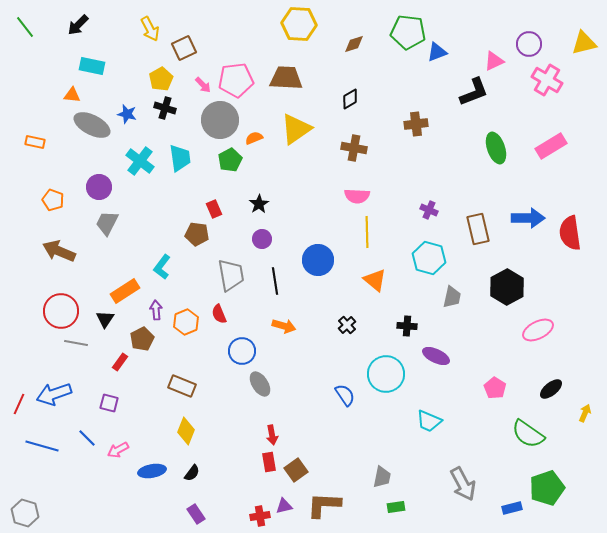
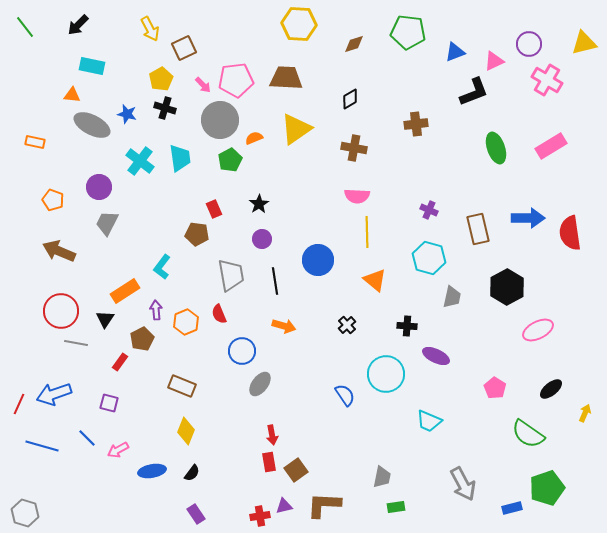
blue triangle at (437, 52): moved 18 px right
gray ellipse at (260, 384): rotated 70 degrees clockwise
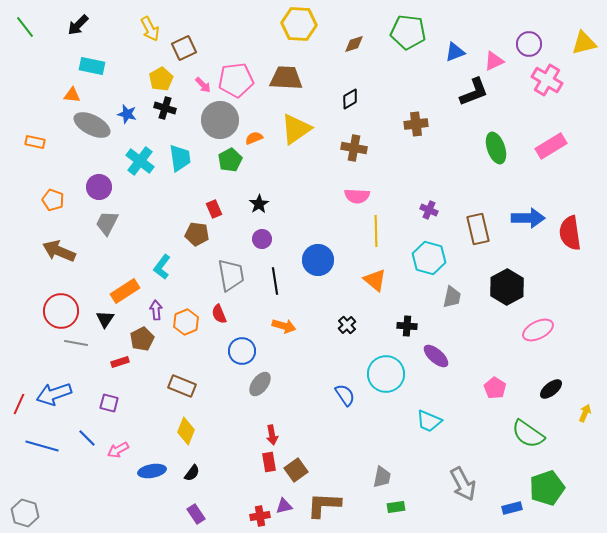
yellow line at (367, 232): moved 9 px right, 1 px up
purple ellipse at (436, 356): rotated 16 degrees clockwise
red rectangle at (120, 362): rotated 36 degrees clockwise
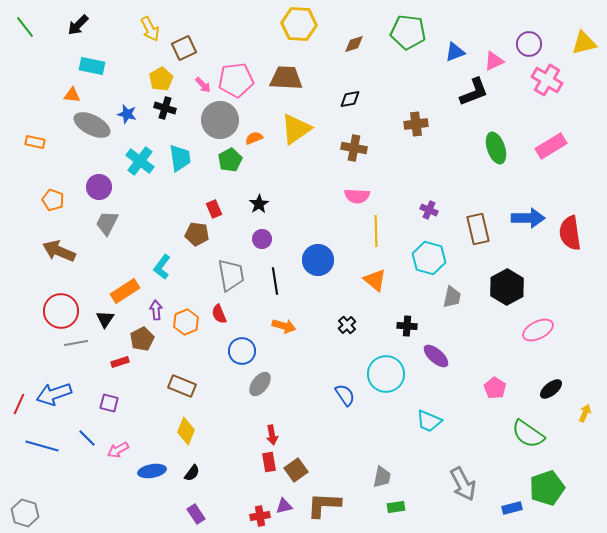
black diamond at (350, 99): rotated 20 degrees clockwise
gray line at (76, 343): rotated 20 degrees counterclockwise
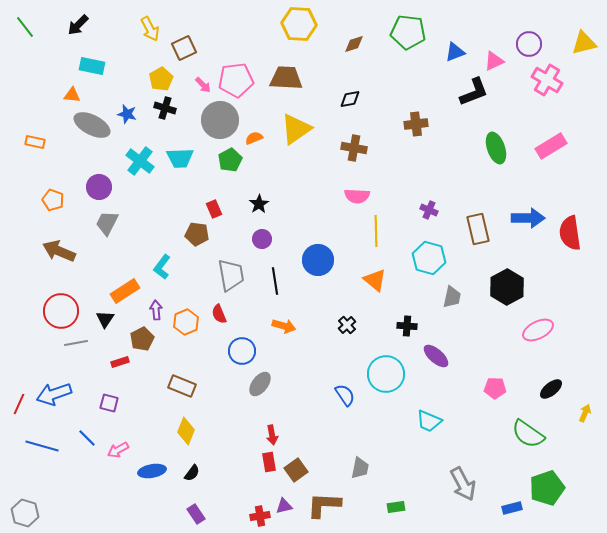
cyan trapezoid at (180, 158): rotated 96 degrees clockwise
pink pentagon at (495, 388): rotated 30 degrees counterclockwise
gray trapezoid at (382, 477): moved 22 px left, 9 px up
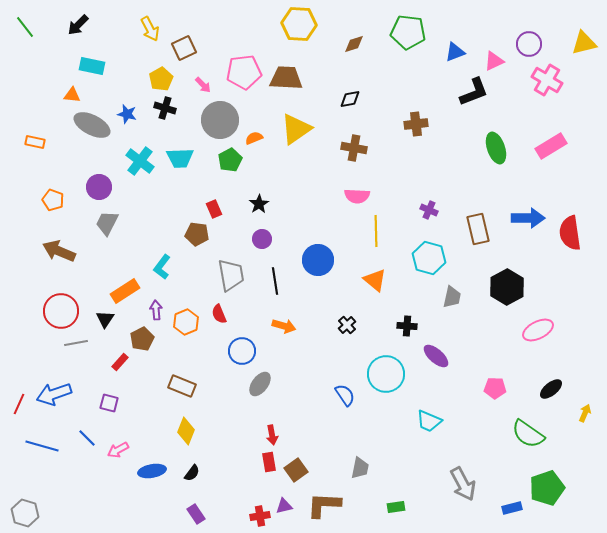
pink pentagon at (236, 80): moved 8 px right, 8 px up
red rectangle at (120, 362): rotated 30 degrees counterclockwise
